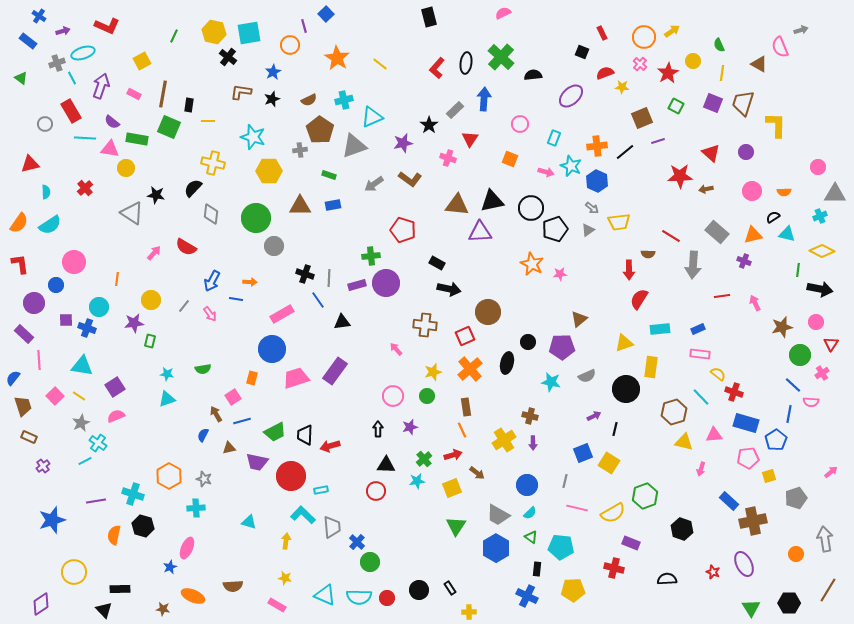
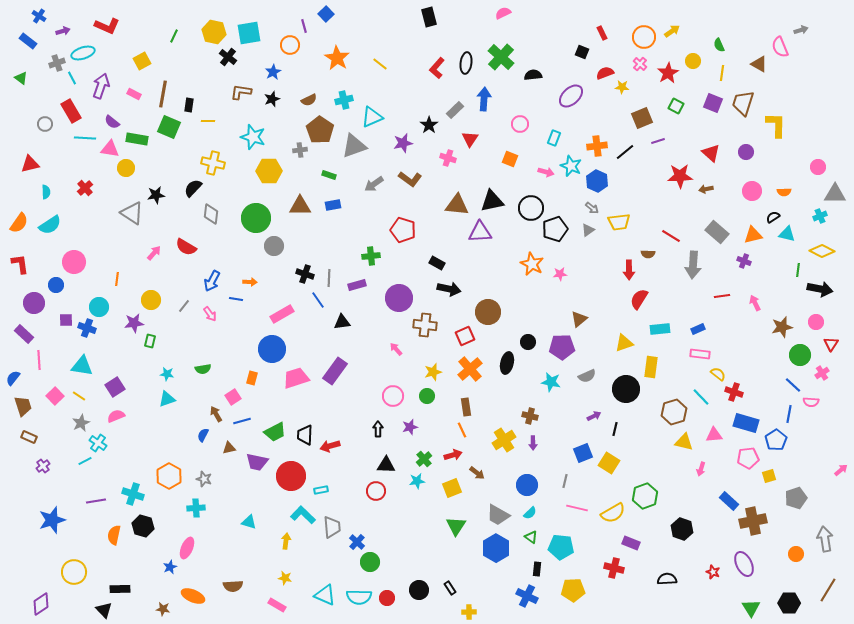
black star at (156, 195): rotated 18 degrees counterclockwise
purple circle at (386, 283): moved 13 px right, 15 px down
pink arrow at (831, 472): moved 10 px right, 2 px up
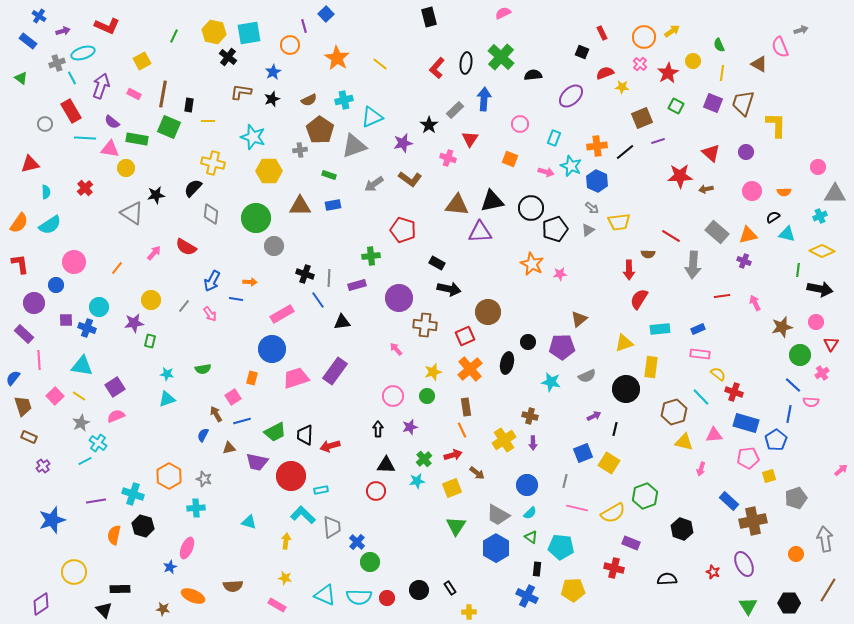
orange triangle at (753, 235): moved 5 px left
orange line at (117, 279): moved 11 px up; rotated 32 degrees clockwise
green triangle at (751, 608): moved 3 px left, 2 px up
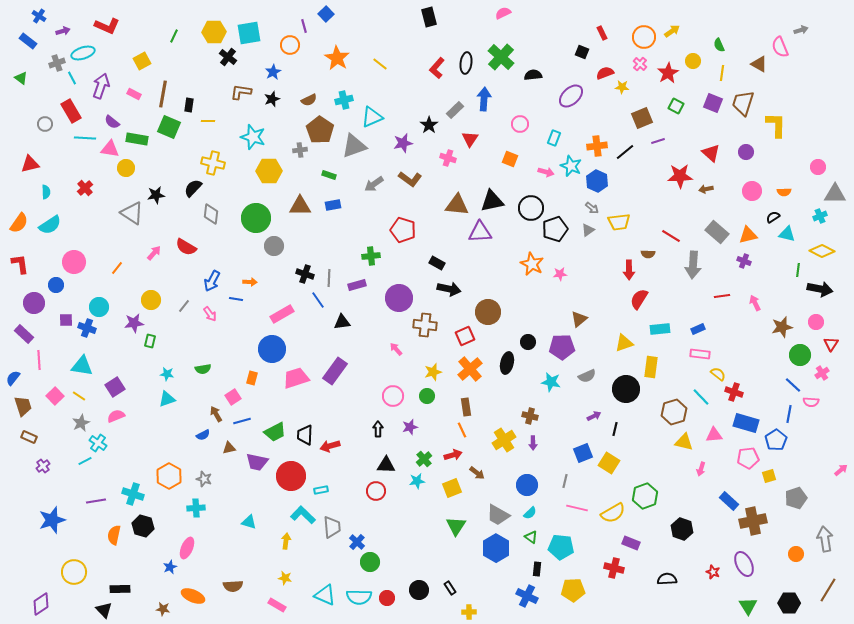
yellow hexagon at (214, 32): rotated 15 degrees counterclockwise
blue semicircle at (203, 435): rotated 144 degrees counterclockwise
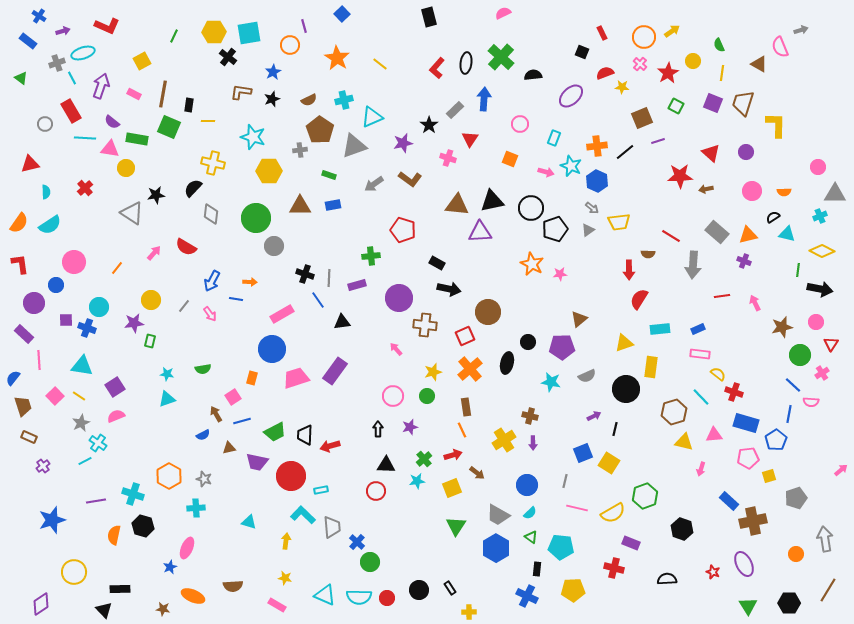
blue square at (326, 14): moved 16 px right
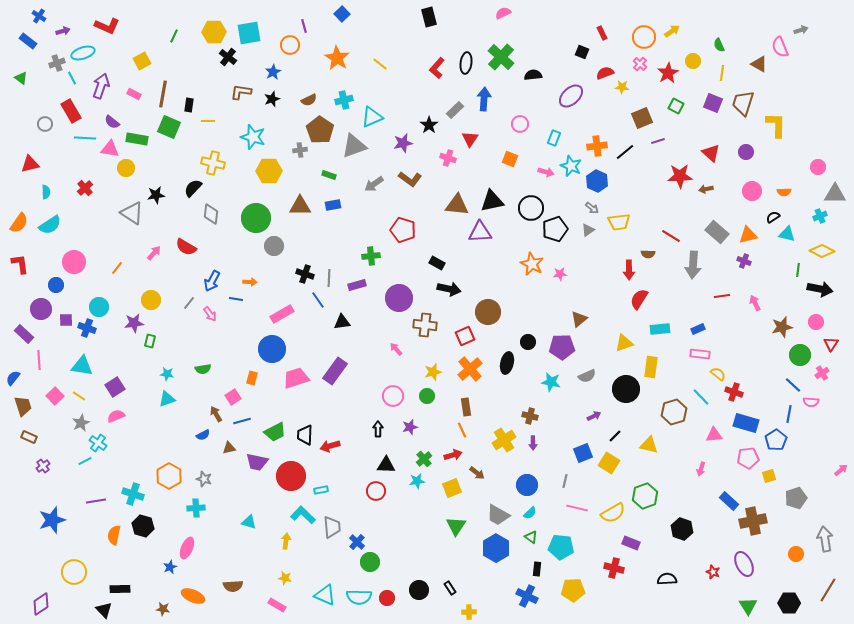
purple circle at (34, 303): moved 7 px right, 6 px down
gray line at (184, 306): moved 5 px right, 3 px up
black line at (615, 429): moved 7 px down; rotated 32 degrees clockwise
yellow triangle at (684, 442): moved 35 px left, 3 px down
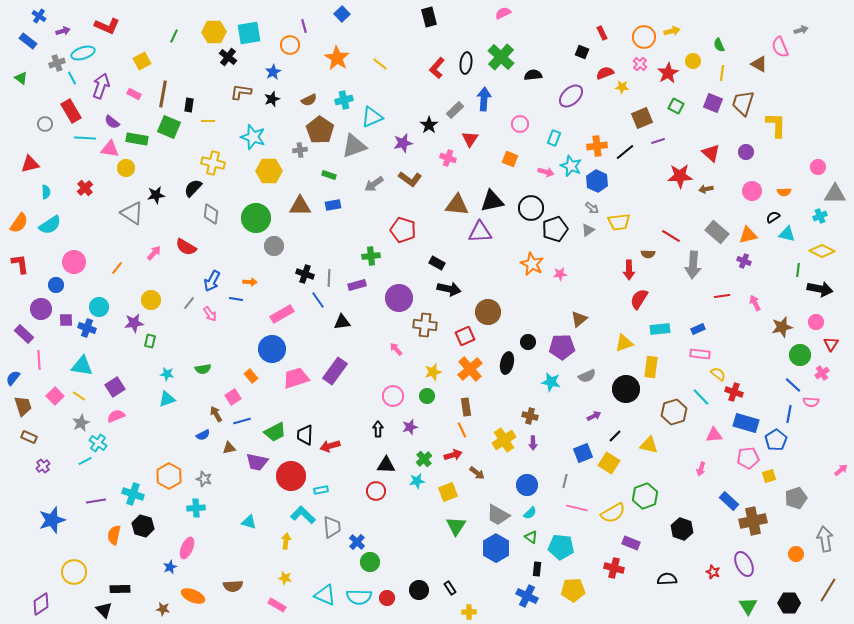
yellow arrow at (672, 31): rotated 21 degrees clockwise
orange rectangle at (252, 378): moved 1 px left, 2 px up; rotated 56 degrees counterclockwise
yellow square at (452, 488): moved 4 px left, 4 px down
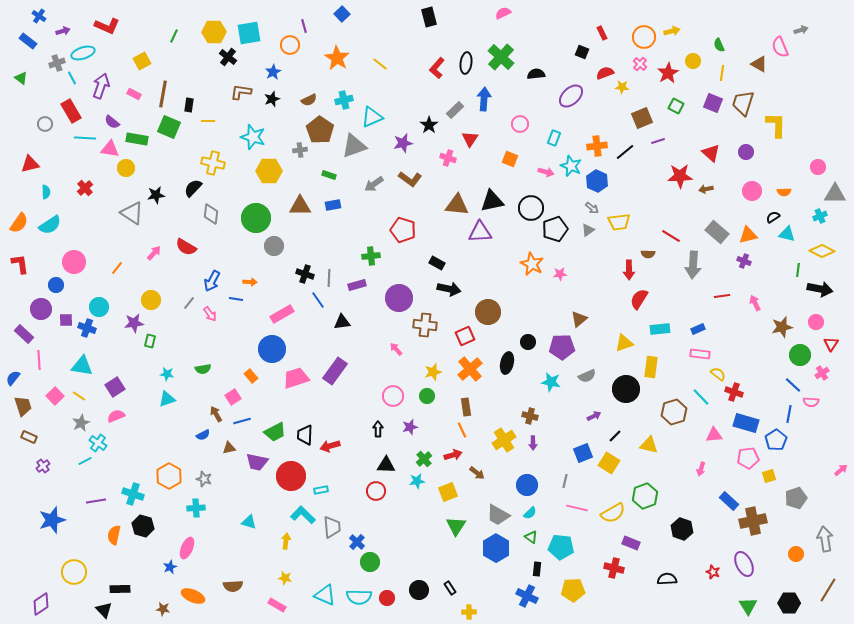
black semicircle at (533, 75): moved 3 px right, 1 px up
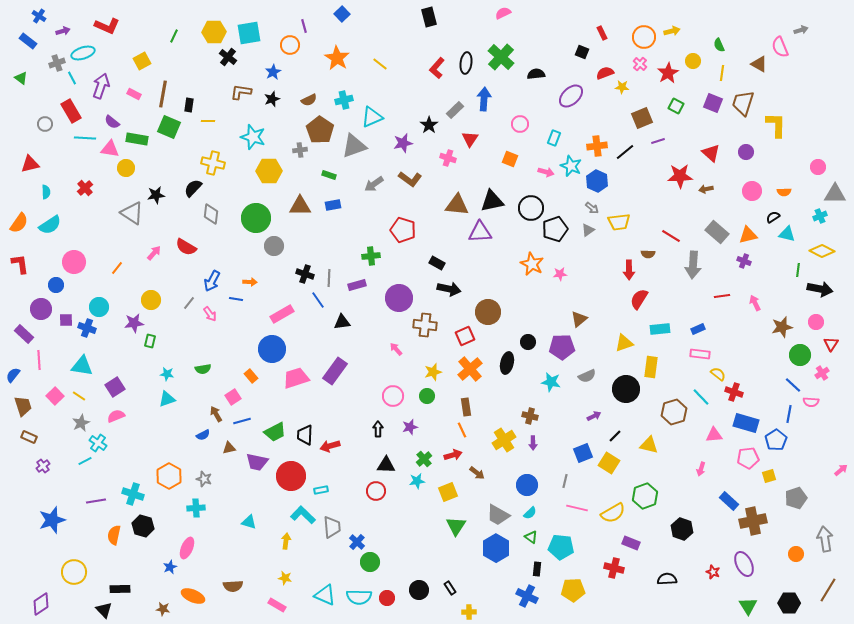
blue semicircle at (13, 378): moved 3 px up
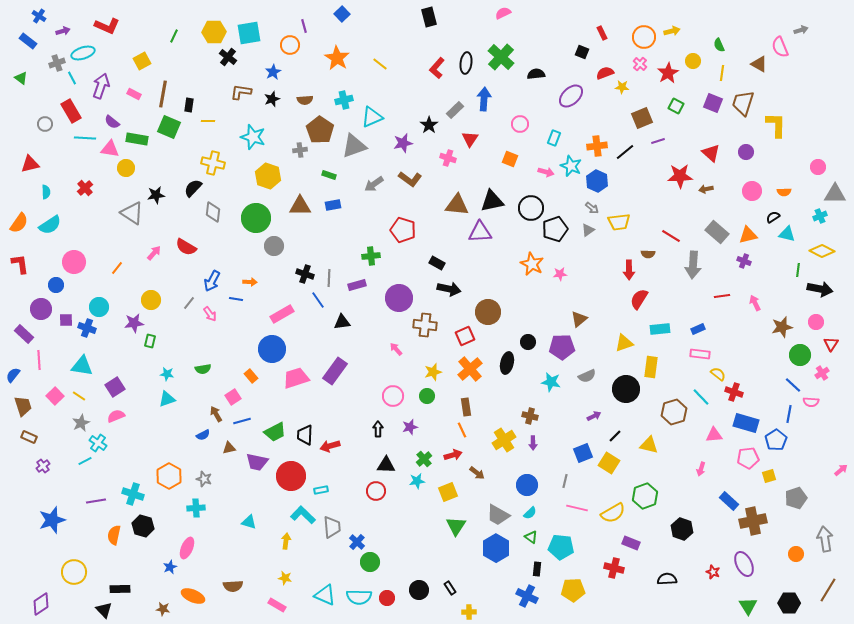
brown semicircle at (309, 100): moved 4 px left; rotated 21 degrees clockwise
yellow hexagon at (269, 171): moved 1 px left, 5 px down; rotated 20 degrees clockwise
gray diamond at (211, 214): moved 2 px right, 2 px up
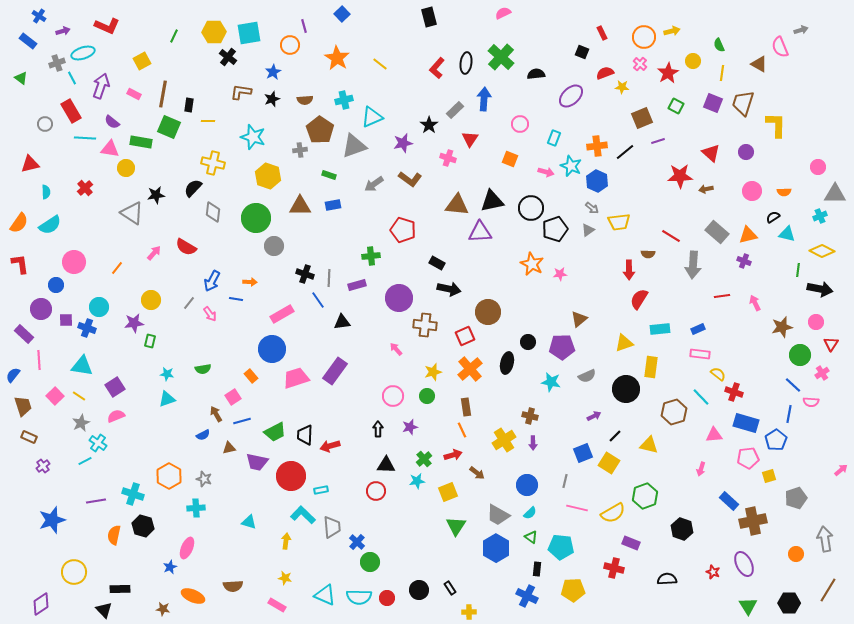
green rectangle at (137, 139): moved 4 px right, 3 px down
